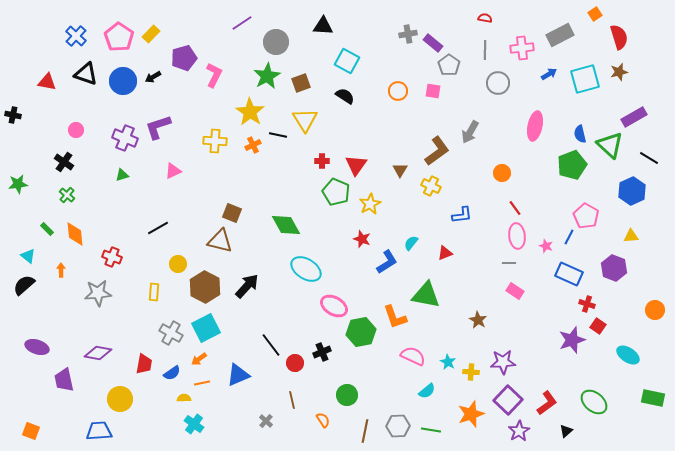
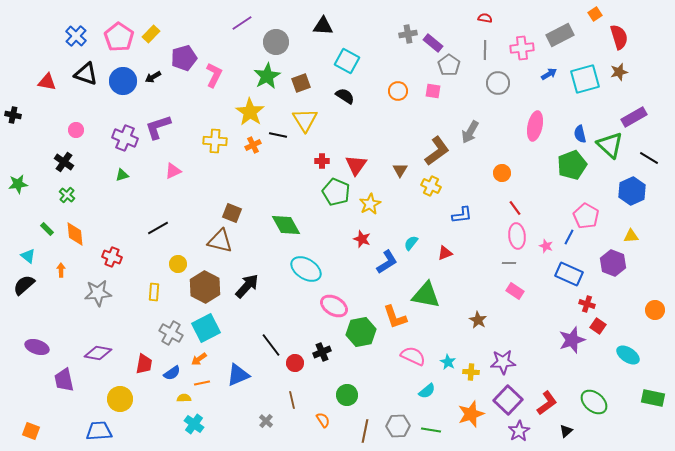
purple hexagon at (614, 268): moved 1 px left, 5 px up
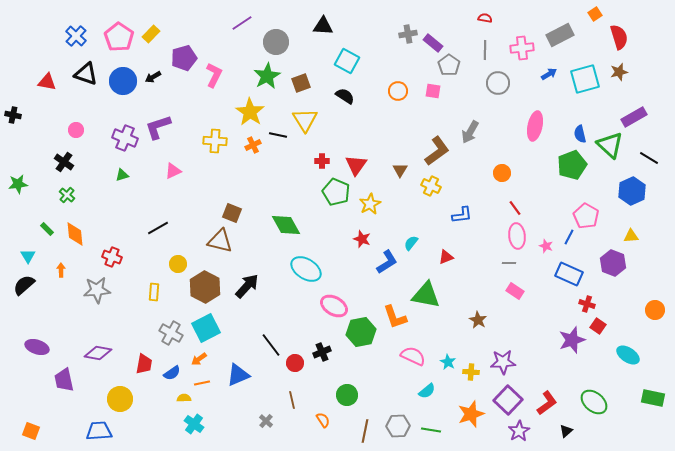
red triangle at (445, 253): moved 1 px right, 4 px down
cyan triangle at (28, 256): rotated 21 degrees clockwise
gray star at (98, 293): moved 1 px left, 3 px up
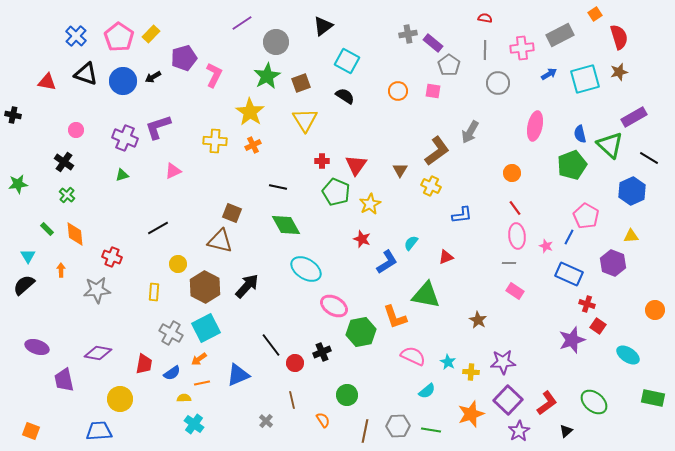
black triangle at (323, 26): rotated 40 degrees counterclockwise
black line at (278, 135): moved 52 px down
orange circle at (502, 173): moved 10 px right
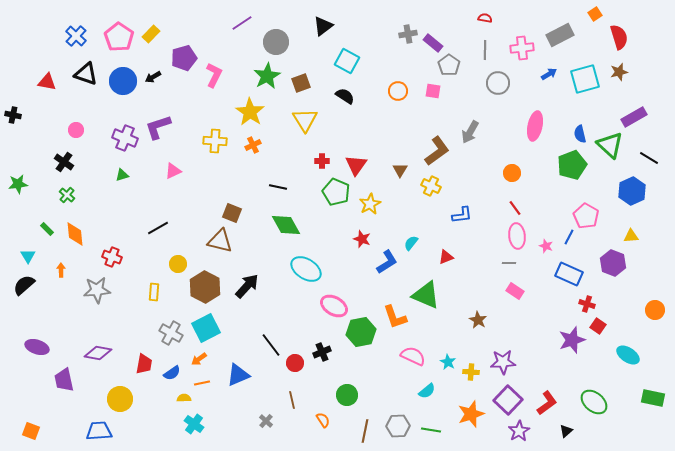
green triangle at (426, 295): rotated 12 degrees clockwise
